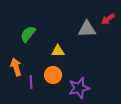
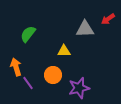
gray triangle: moved 2 px left
yellow triangle: moved 6 px right
purple line: moved 3 px left, 1 px down; rotated 32 degrees counterclockwise
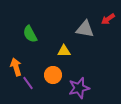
gray triangle: rotated 12 degrees clockwise
green semicircle: moved 2 px right; rotated 66 degrees counterclockwise
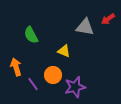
gray triangle: moved 2 px up
green semicircle: moved 1 px right, 1 px down
yellow triangle: rotated 24 degrees clockwise
purple line: moved 5 px right, 1 px down
purple star: moved 4 px left, 1 px up
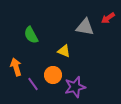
red arrow: moved 1 px up
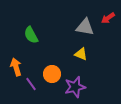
yellow triangle: moved 17 px right, 3 px down
orange circle: moved 1 px left, 1 px up
purple line: moved 2 px left
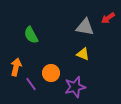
yellow triangle: moved 2 px right
orange arrow: rotated 30 degrees clockwise
orange circle: moved 1 px left, 1 px up
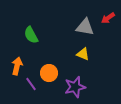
orange arrow: moved 1 px right, 1 px up
orange circle: moved 2 px left
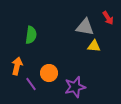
red arrow: rotated 88 degrees counterclockwise
green semicircle: rotated 144 degrees counterclockwise
yellow triangle: moved 11 px right, 8 px up; rotated 16 degrees counterclockwise
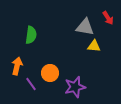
orange circle: moved 1 px right
